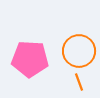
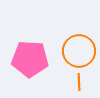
orange line: rotated 18 degrees clockwise
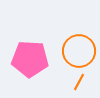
orange line: rotated 30 degrees clockwise
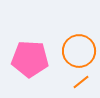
orange line: moved 2 px right; rotated 24 degrees clockwise
